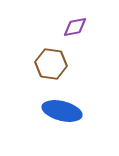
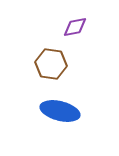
blue ellipse: moved 2 px left
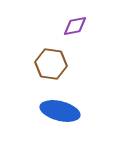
purple diamond: moved 1 px up
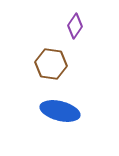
purple diamond: rotated 45 degrees counterclockwise
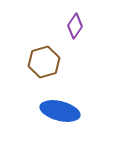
brown hexagon: moved 7 px left, 2 px up; rotated 24 degrees counterclockwise
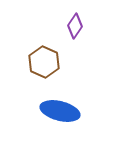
brown hexagon: rotated 20 degrees counterclockwise
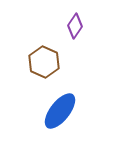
blue ellipse: rotated 66 degrees counterclockwise
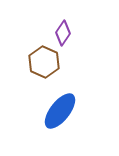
purple diamond: moved 12 px left, 7 px down
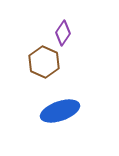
blue ellipse: rotated 33 degrees clockwise
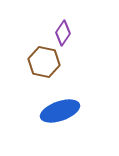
brown hexagon: rotated 12 degrees counterclockwise
